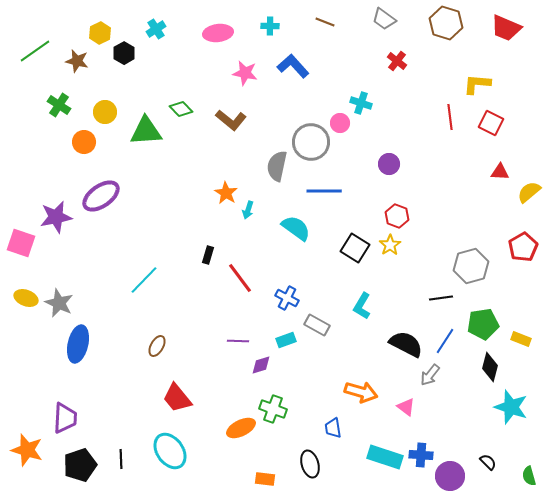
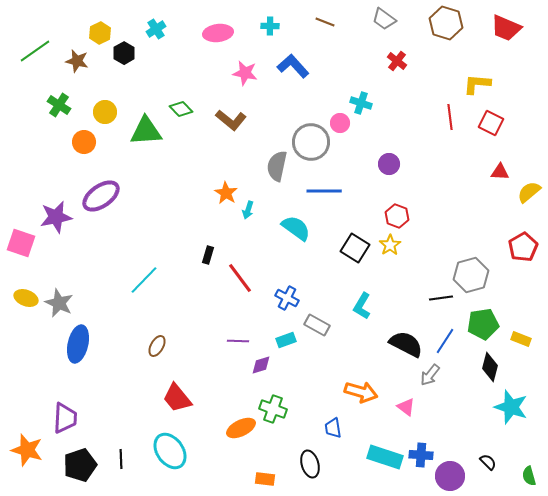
gray hexagon at (471, 266): moved 9 px down
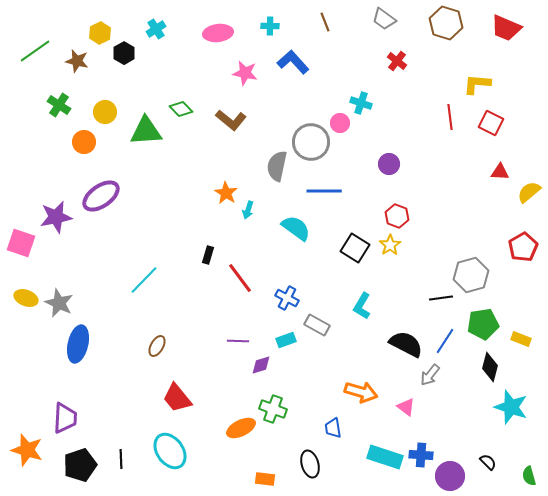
brown line at (325, 22): rotated 48 degrees clockwise
blue L-shape at (293, 66): moved 4 px up
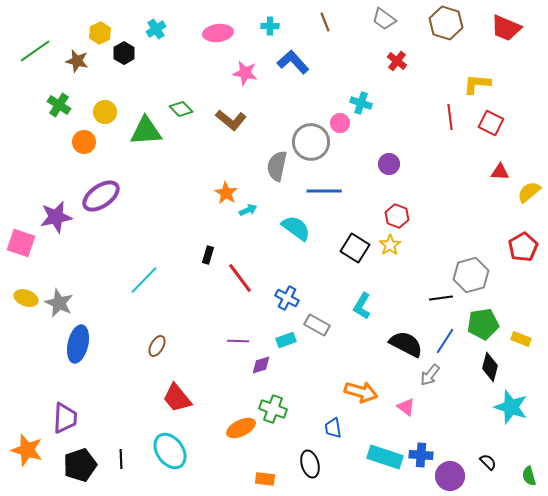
cyan arrow at (248, 210): rotated 132 degrees counterclockwise
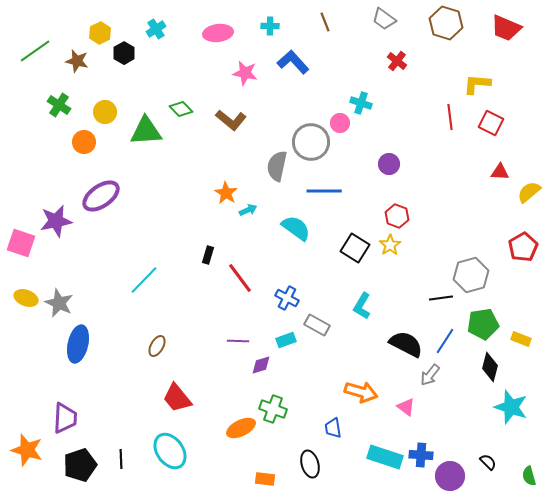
purple star at (56, 217): moved 4 px down
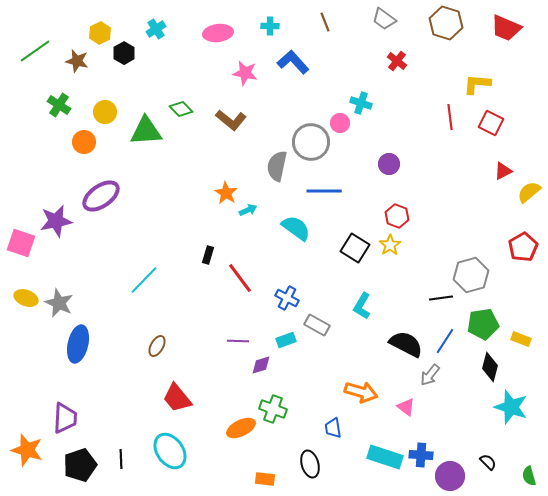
red triangle at (500, 172): moved 3 px right, 1 px up; rotated 30 degrees counterclockwise
